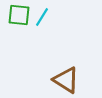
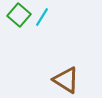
green square: rotated 35 degrees clockwise
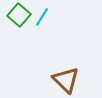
brown triangle: rotated 12 degrees clockwise
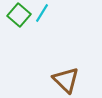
cyan line: moved 4 px up
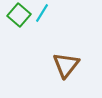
brown triangle: moved 15 px up; rotated 24 degrees clockwise
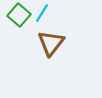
brown triangle: moved 15 px left, 22 px up
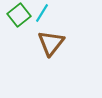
green square: rotated 10 degrees clockwise
